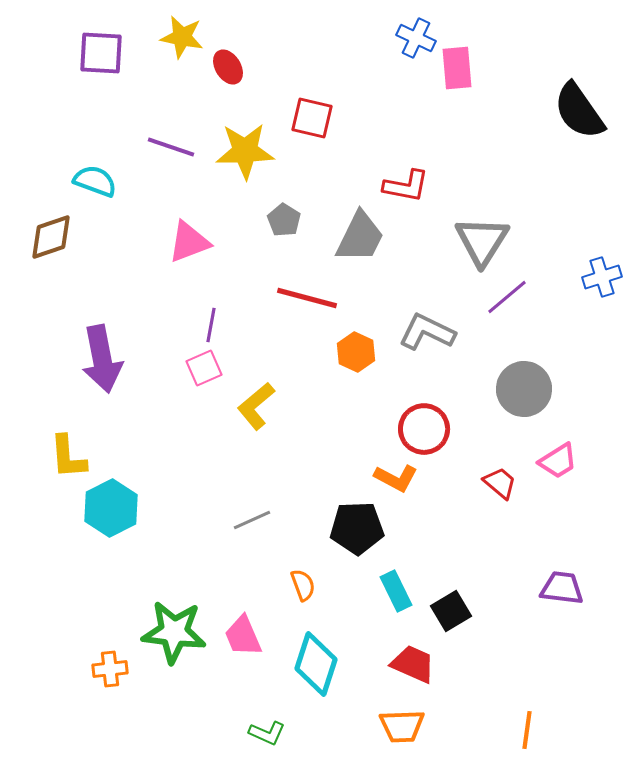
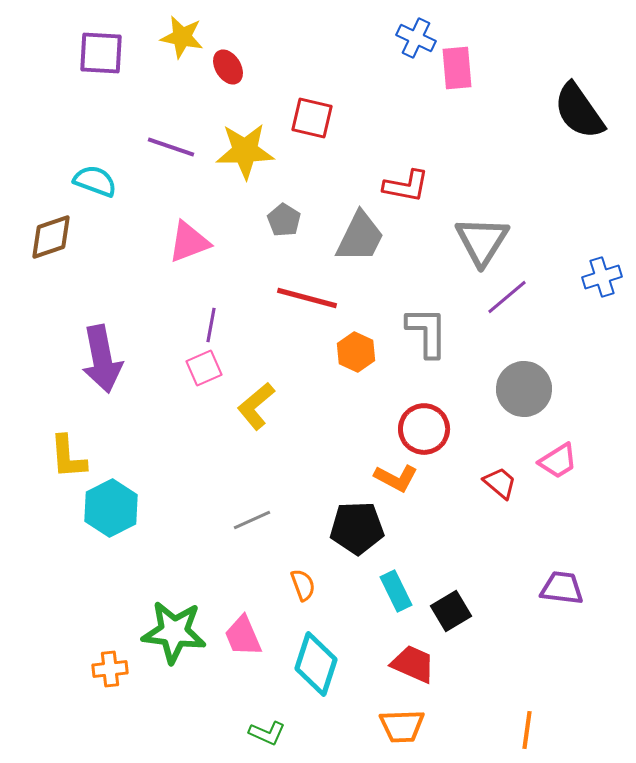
gray L-shape at (427, 332): rotated 64 degrees clockwise
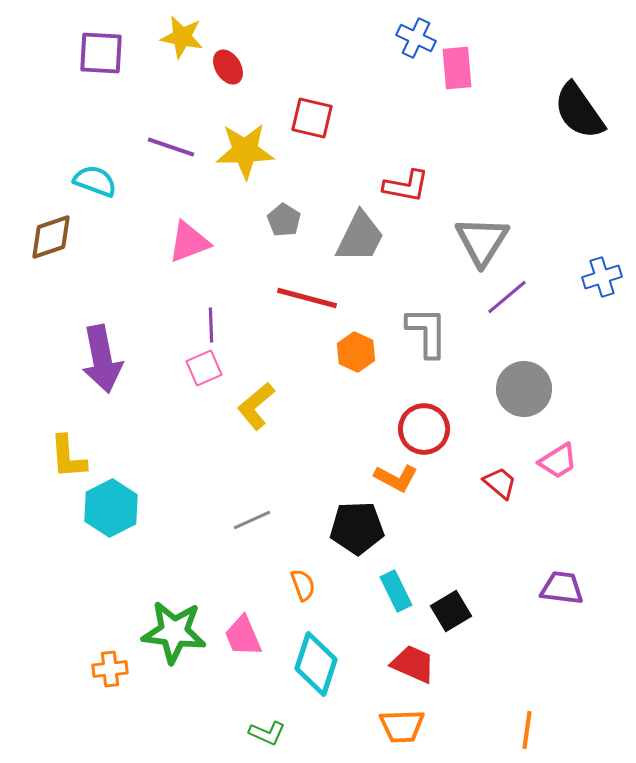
purple line at (211, 325): rotated 12 degrees counterclockwise
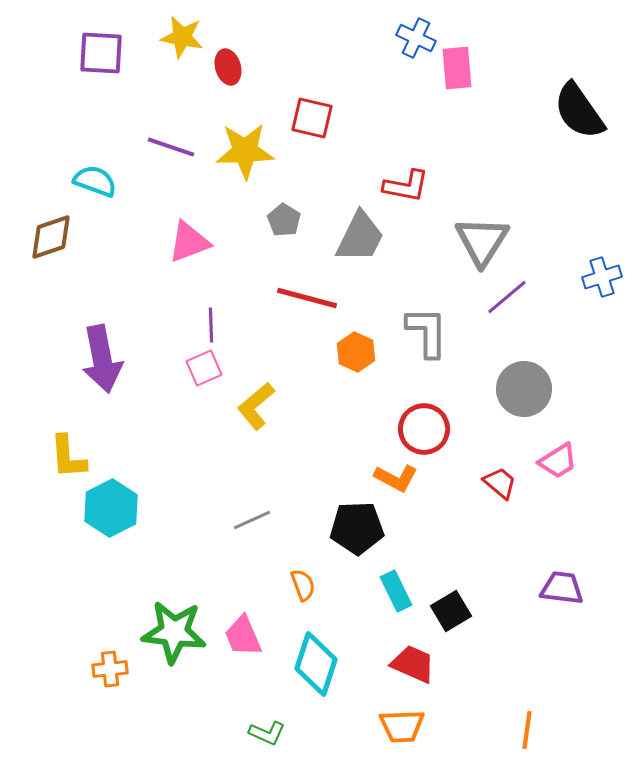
red ellipse at (228, 67): rotated 16 degrees clockwise
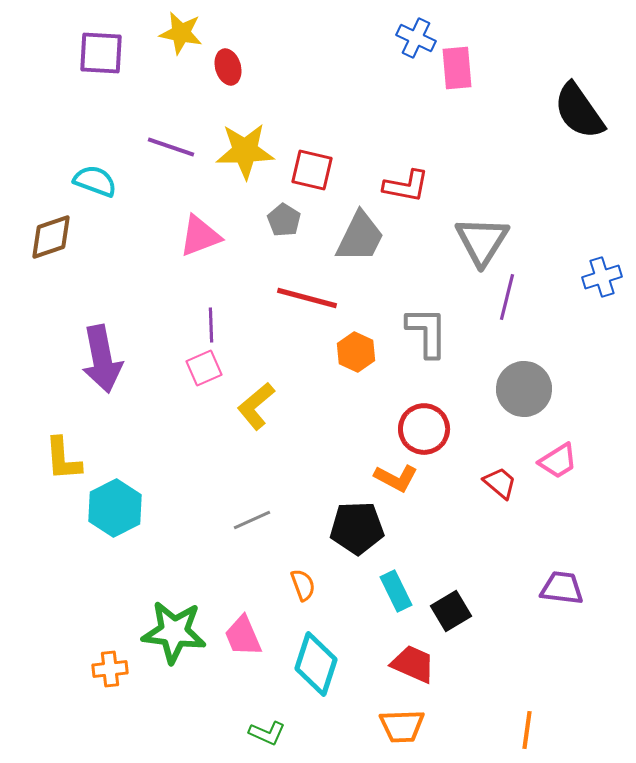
yellow star at (182, 37): moved 1 px left, 4 px up
red square at (312, 118): moved 52 px down
pink triangle at (189, 242): moved 11 px right, 6 px up
purple line at (507, 297): rotated 36 degrees counterclockwise
yellow L-shape at (68, 457): moved 5 px left, 2 px down
cyan hexagon at (111, 508): moved 4 px right
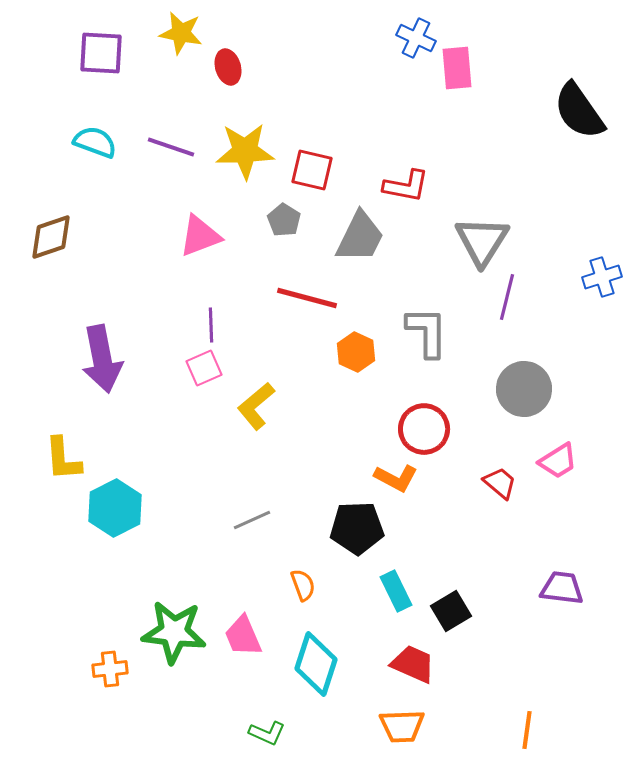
cyan semicircle at (95, 181): moved 39 px up
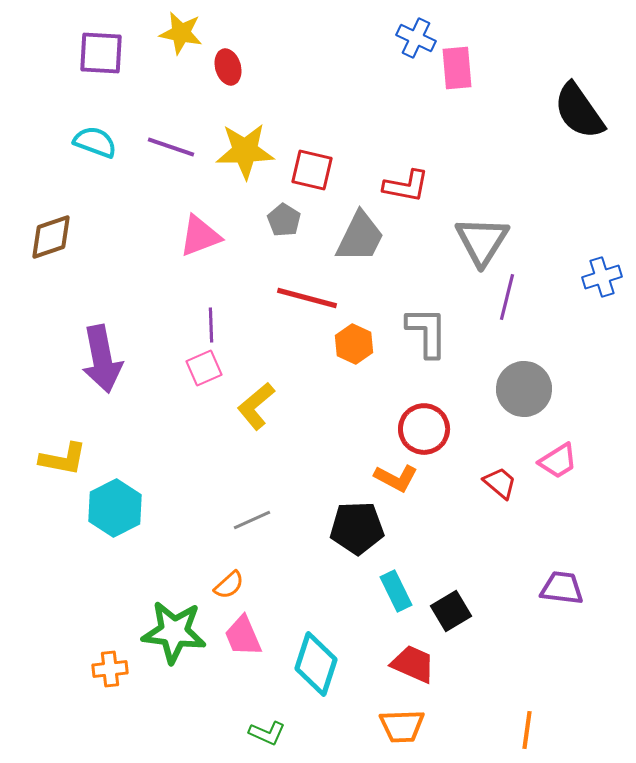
orange hexagon at (356, 352): moved 2 px left, 8 px up
yellow L-shape at (63, 459): rotated 75 degrees counterclockwise
orange semicircle at (303, 585): moved 74 px left; rotated 68 degrees clockwise
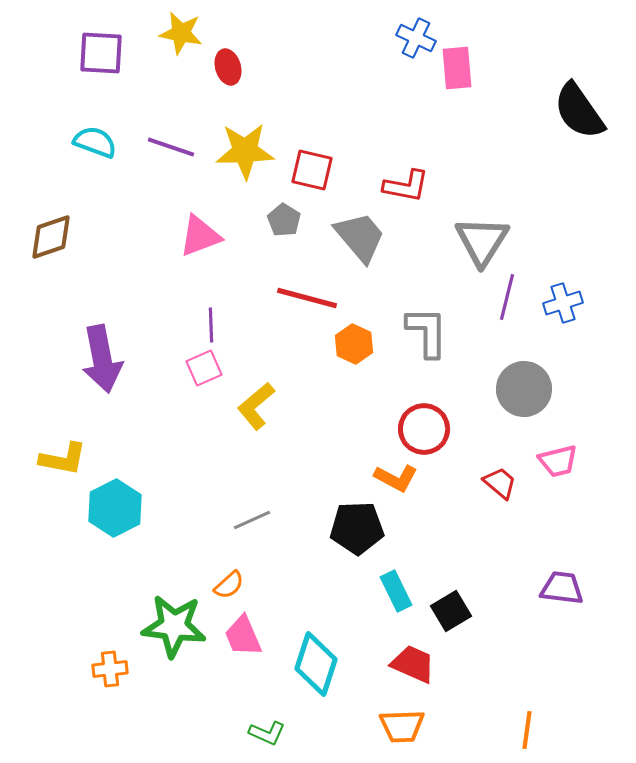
gray trapezoid at (360, 237): rotated 66 degrees counterclockwise
blue cross at (602, 277): moved 39 px left, 26 px down
pink trapezoid at (558, 461): rotated 18 degrees clockwise
green star at (174, 632): moved 6 px up
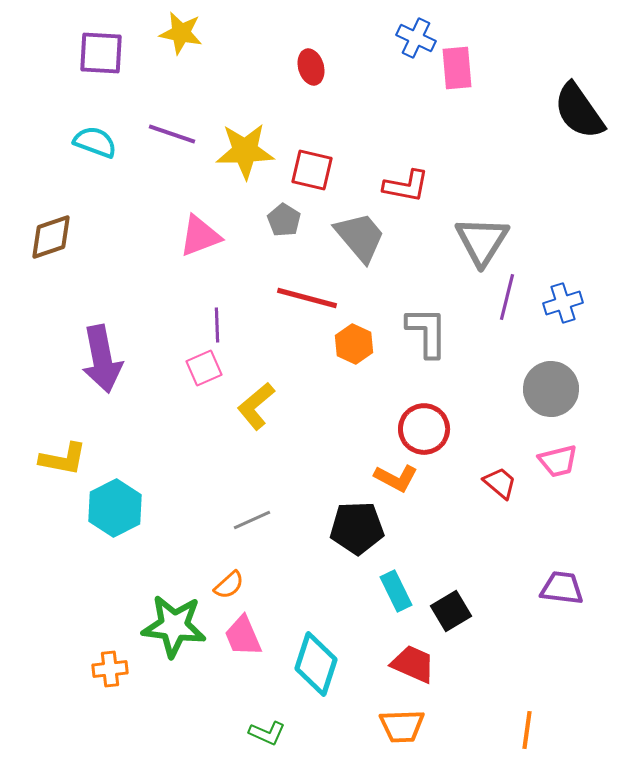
red ellipse at (228, 67): moved 83 px right
purple line at (171, 147): moved 1 px right, 13 px up
purple line at (211, 325): moved 6 px right
gray circle at (524, 389): moved 27 px right
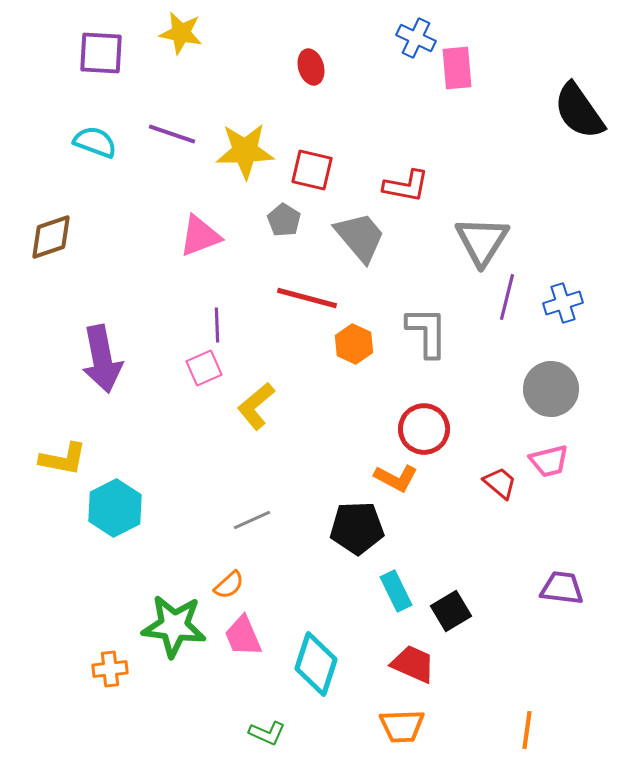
pink trapezoid at (558, 461): moved 9 px left
